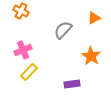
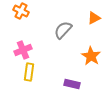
yellow rectangle: rotated 36 degrees counterclockwise
purple rectangle: rotated 21 degrees clockwise
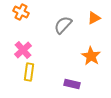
orange cross: moved 1 px down
gray semicircle: moved 5 px up
pink cross: rotated 18 degrees counterclockwise
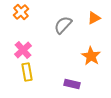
orange cross: rotated 21 degrees clockwise
yellow rectangle: moved 2 px left; rotated 18 degrees counterclockwise
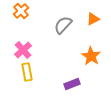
orange cross: moved 1 px up
orange triangle: moved 1 px left, 1 px down
purple rectangle: rotated 35 degrees counterclockwise
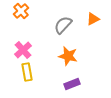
orange star: moved 23 px left; rotated 18 degrees counterclockwise
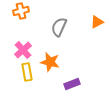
orange cross: rotated 28 degrees clockwise
orange triangle: moved 4 px right, 3 px down
gray semicircle: moved 4 px left, 2 px down; rotated 18 degrees counterclockwise
orange star: moved 18 px left, 6 px down
